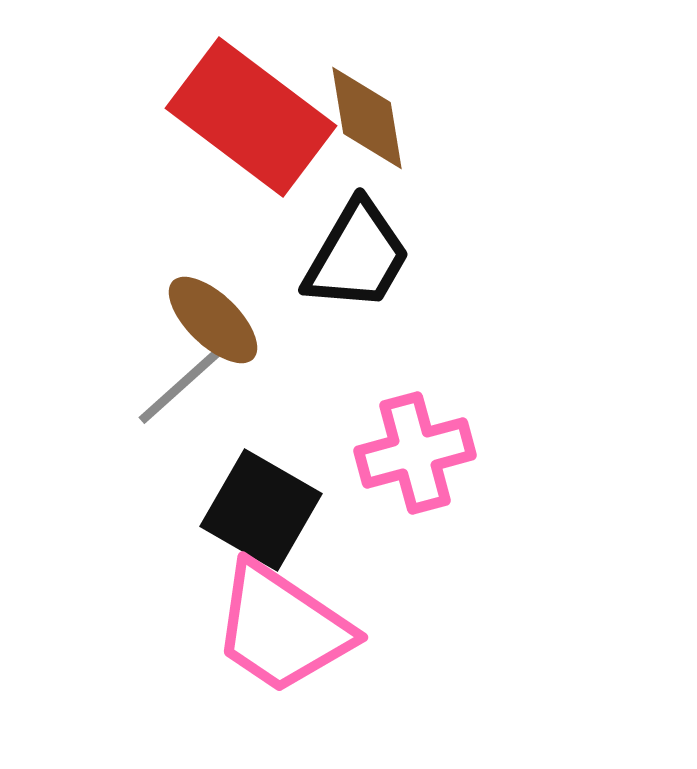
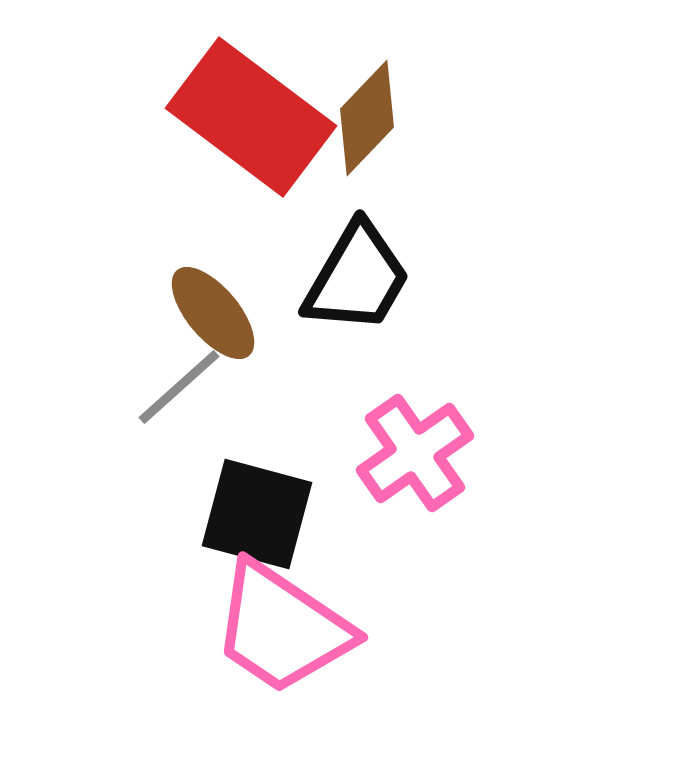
brown diamond: rotated 53 degrees clockwise
black trapezoid: moved 22 px down
brown ellipse: moved 7 px up; rotated 6 degrees clockwise
pink cross: rotated 20 degrees counterclockwise
black square: moved 4 px left, 4 px down; rotated 15 degrees counterclockwise
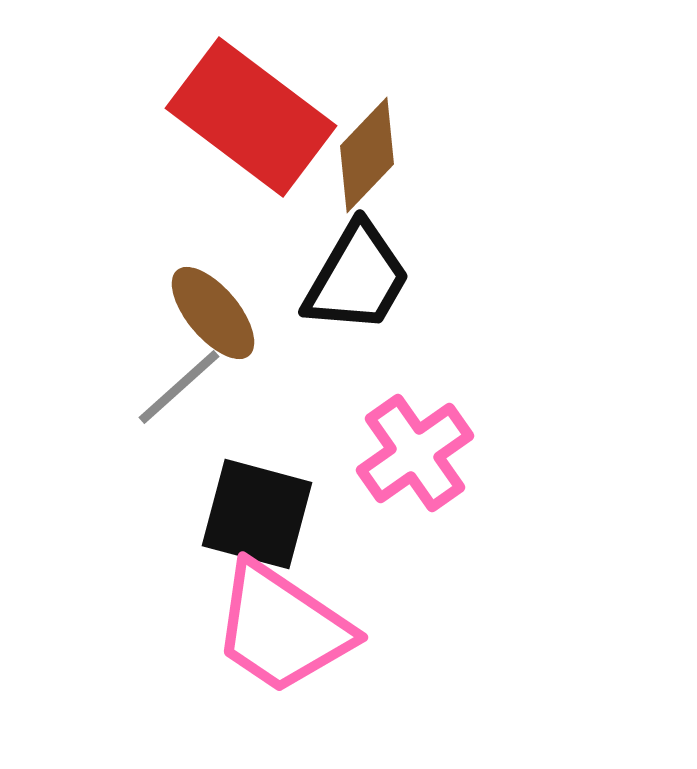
brown diamond: moved 37 px down
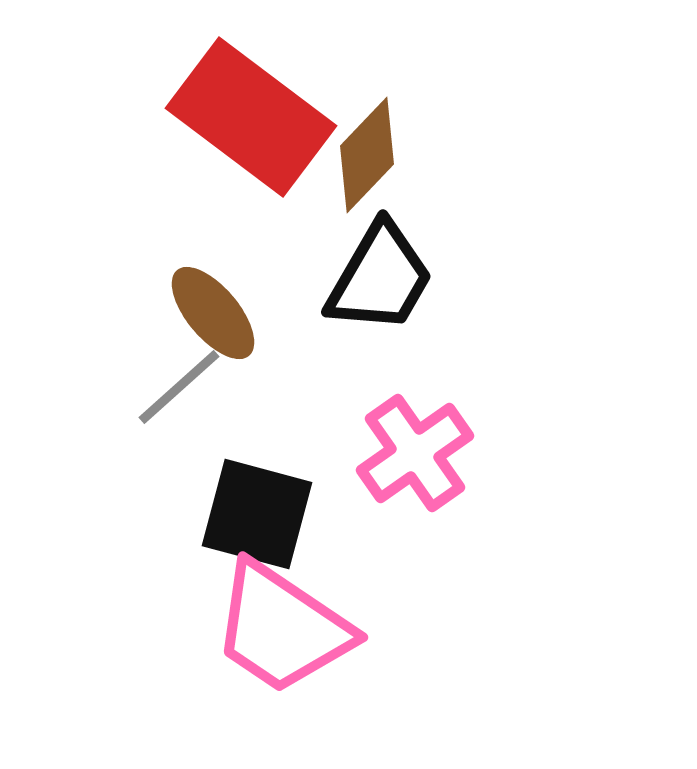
black trapezoid: moved 23 px right
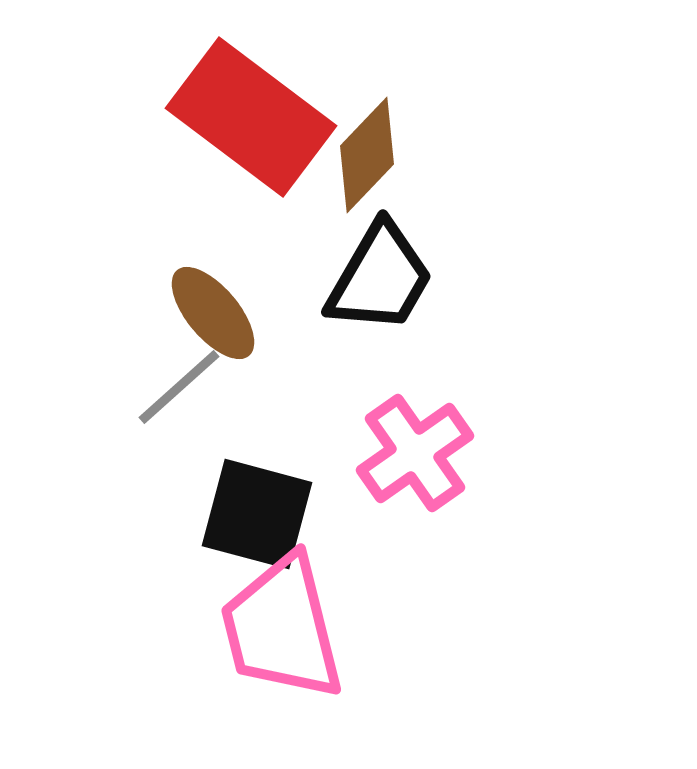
pink trapezoid: rotated 42 degrees clockwise
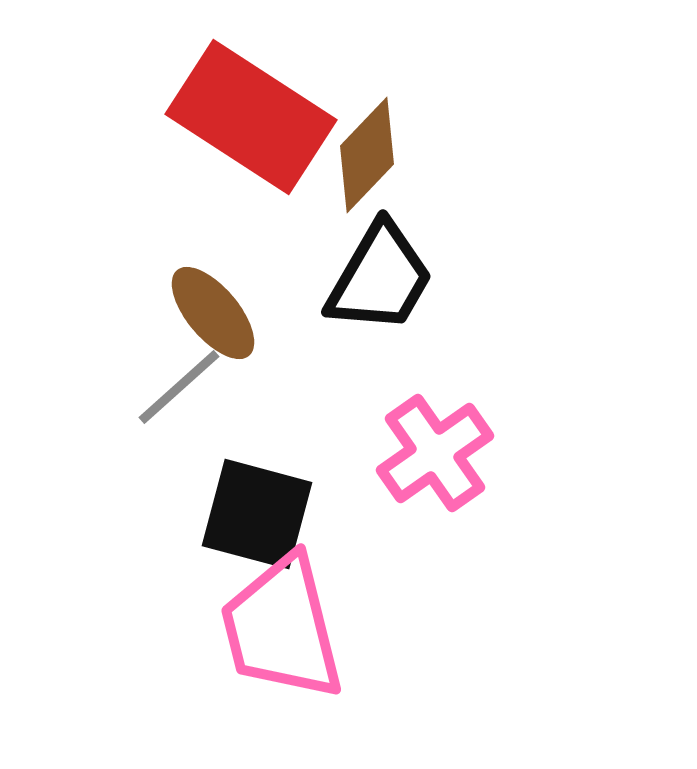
red rectangle: rotated 4 degrees counterclockwise
pink cross: moved 20 px right
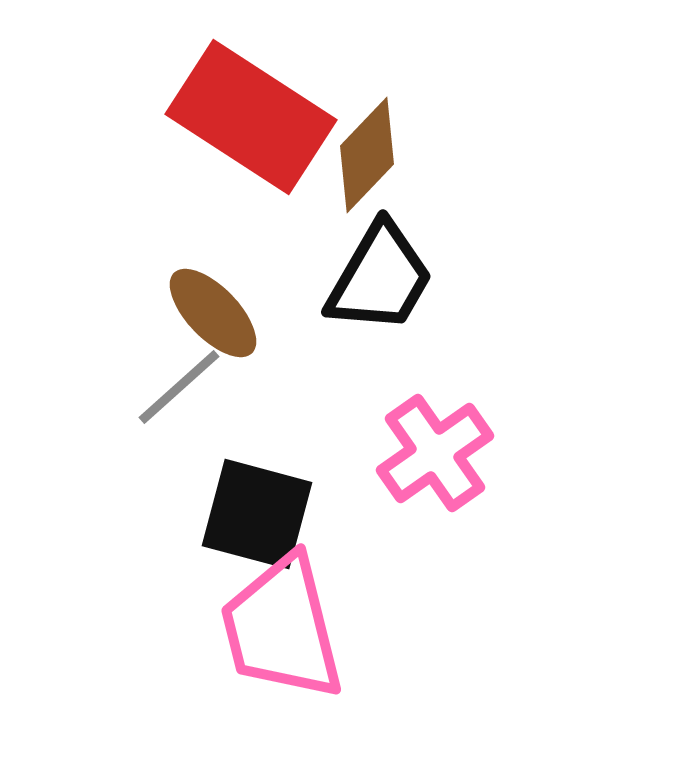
brown ellipse: rotated 4 degrees counterclockwise
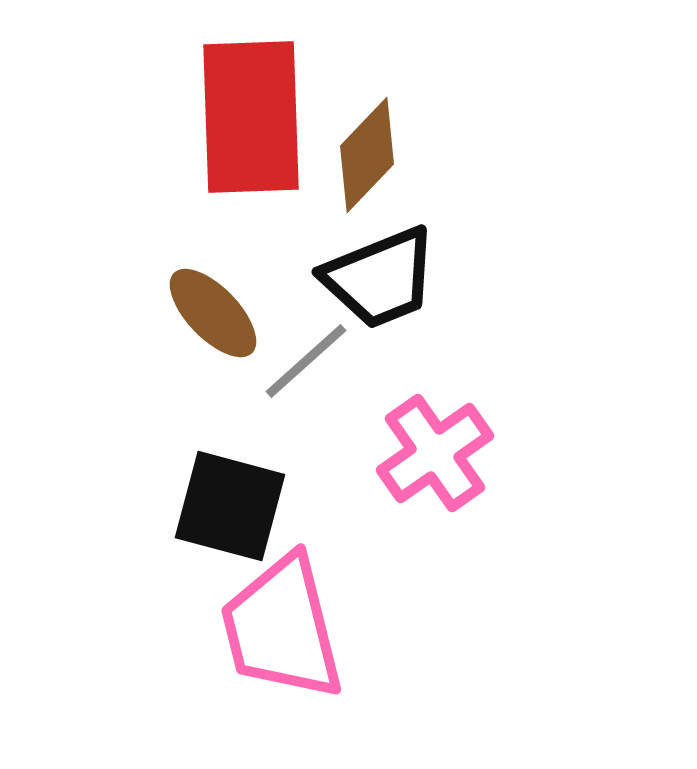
red rectangle: rotated 55 degrees clockwise
black trapezoid: rotated 38 degrees clockwise
gray line: moved 127 px right, 26 px up
black square: moved 27 px left, 8 px up
